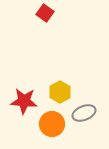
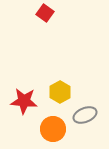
gray ellipse: moved 1 px right, 2 px down
orange circle: moved 1 px right, 5 px down
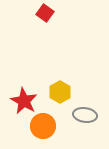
red star: rotated 24 degrees clockwise
gray ellipse: rotated 30 degrees clockwise
orange circle: moved 10 px left, 3 px up
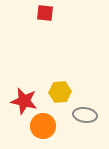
red square: rotated 30 degrees counterclockwise
yellow hexagon: rotated 25 degrees clockwise
red star: rotated 16 degrees counterclockwise
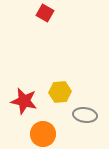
red square: rotated 24 degrees clockwise
orange circle: moved 8 px down
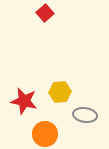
red square: rotated 18 degrees clockwise
orange circle: moved 2 px right
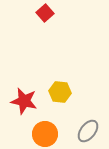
yellow hexagon: rotated 10 degrees clockwise
gray ellipse: moved 3 px right, 16 px down; rotated 60 degrees counterclockwise
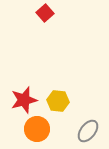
yellow hexagon: moved 2 px left, 9 px down
red star: moved 1 px up; rotated 28 degrees counterclockwise
orange circle: moved 8 px left, 5 px up
